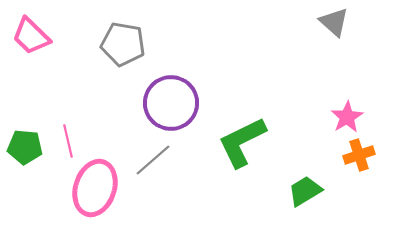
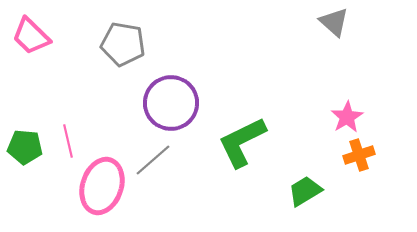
pink ellipse: moved 7 px right, 2 px up
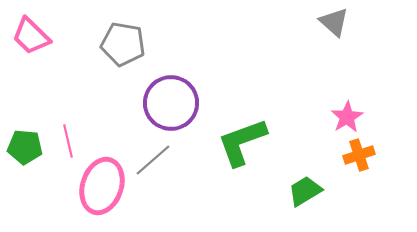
green L-shape: rotated 6 degrees clockwise
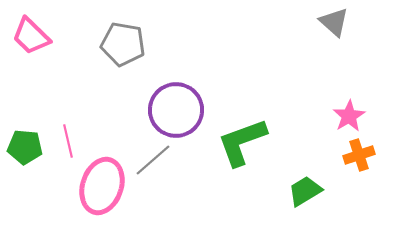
purple circle: moved 5 px right, 7 px down
pink star: moved 2 px right, 1 px up
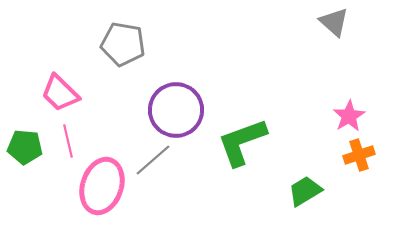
pink trapezoid: moved 29 px right, 57 px down
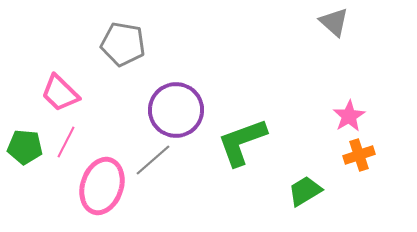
pink line: moved 2 px left, 1 px down; rotated 40 degrees clockwise
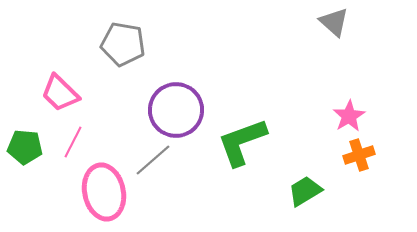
pink line: moved 7 px right
pink ellipse: moved 2 px right, 6 px down; rotated 30 degrees counterclockwise
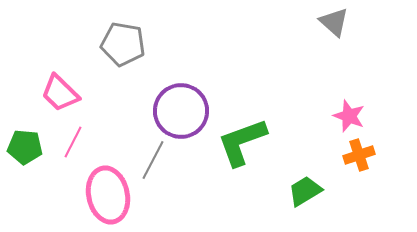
purple circle: moved 5 px right, 1 px down
pink star: rotated 20 degrees counterclockwise
gray line: rotated 21 degrees counterclockwise
pink ellipse: moved 4 px right, 3 px down
